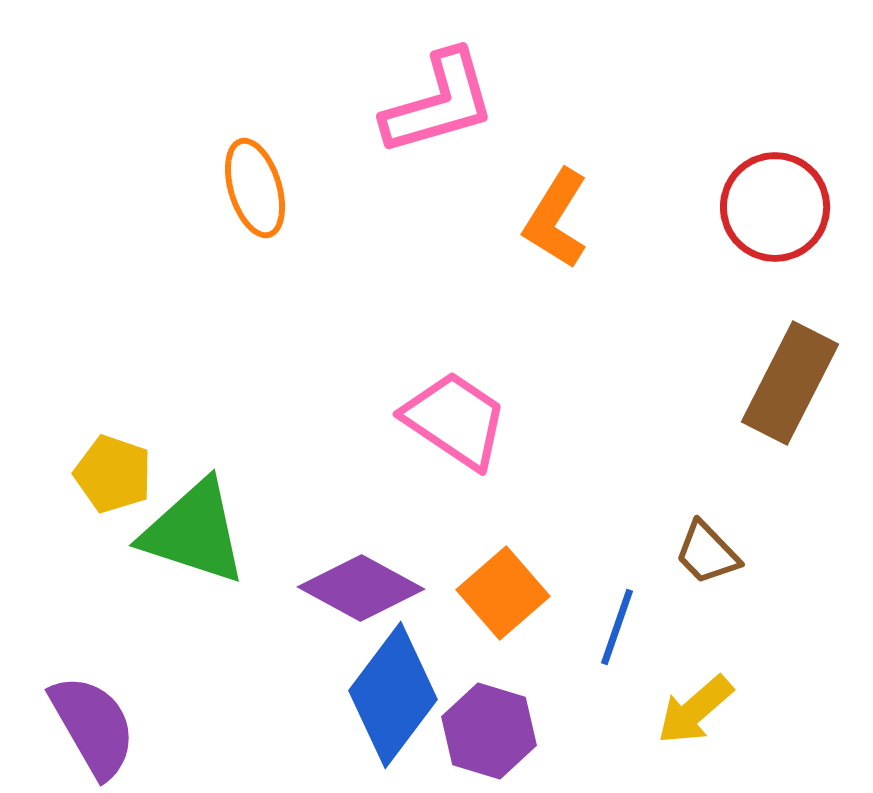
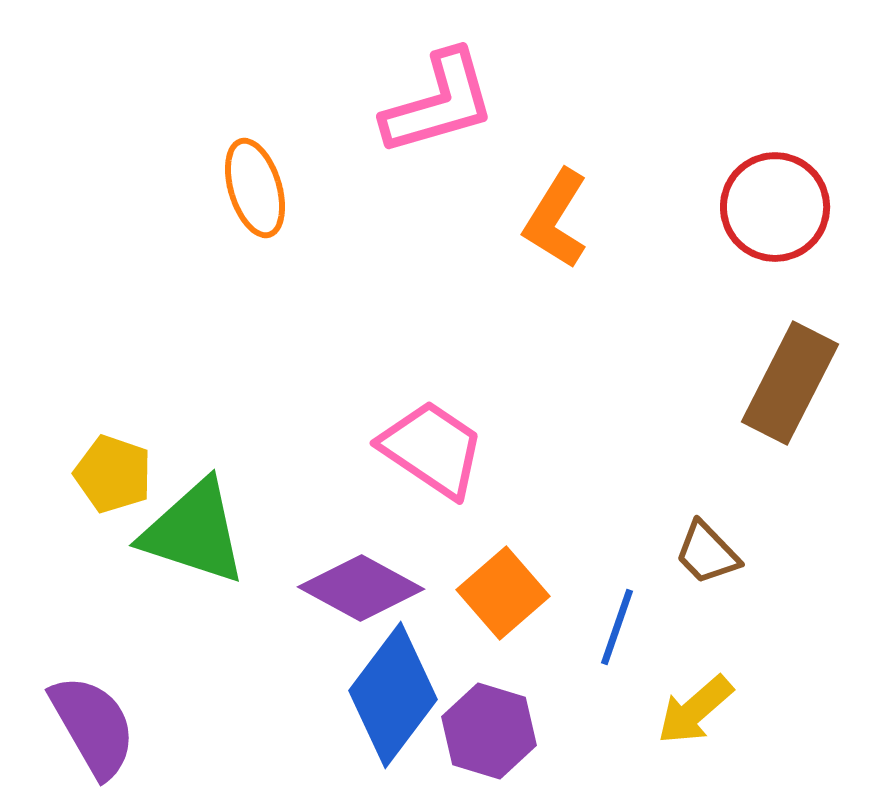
pink trapezoid: moved 23 px left, 29 px down
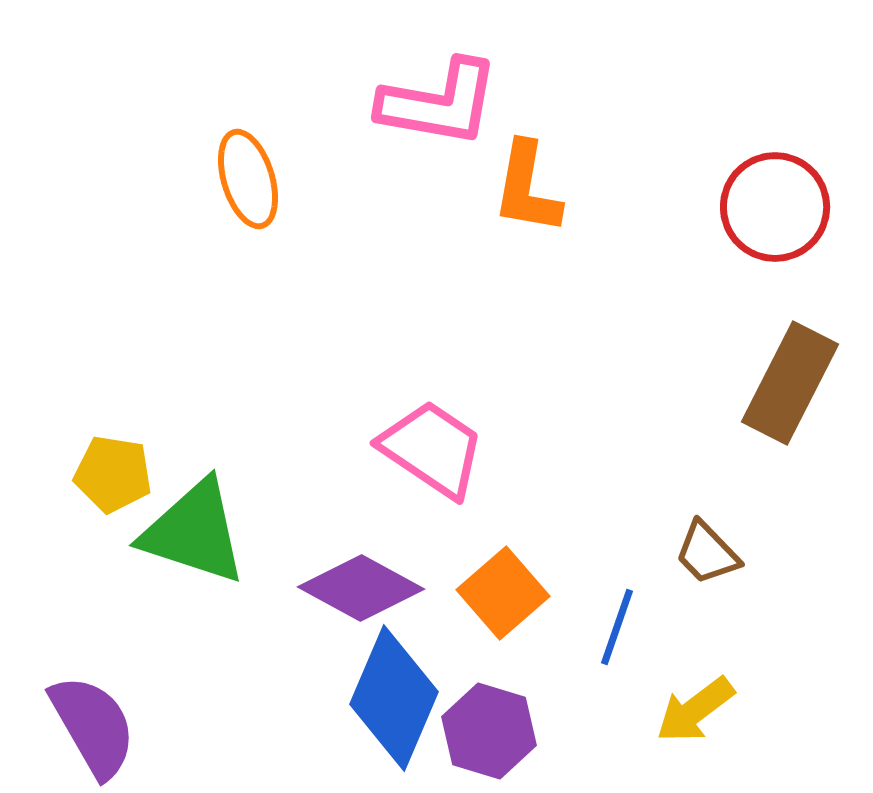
pink L-shape: rotated 26 degrees clockwise
orange ellipse: moved 7 px left, 9 px up
orange L-shape: moved 29 px left, 31 px up; rotated 22 degrees counterclockwise
yellow pentagon: rotated 10 degrees counterclockwise
blue diamond: moved 1 px right, 3 px down; rotated 14 degrees counterclockwise
yellow arrow: rotated 4 degrees clockwise
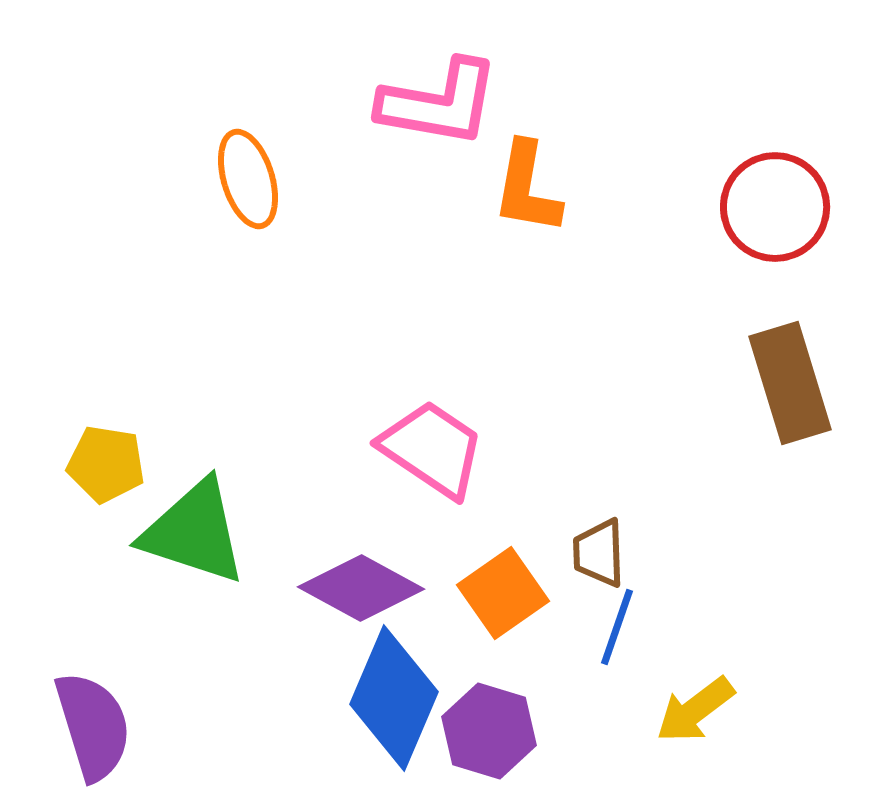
brown rectangle: rotated 44 degrees counterclockwise
yellow pentagon: moved 7 px left, 10 px up
brown trapezoid: moved 108 px left; rotated 42 degrees clockwise
orange square: rotated 6 degrees clockwise
purple semicircle: rotated 13 degrees clockwise
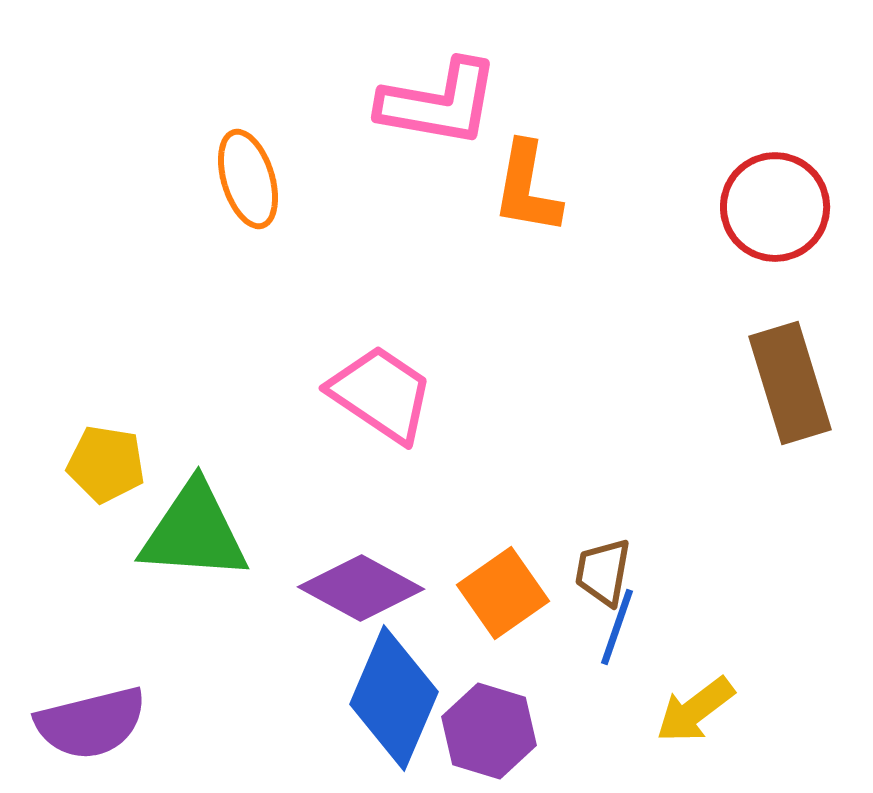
pink trapezoid: moved 51 px left, 55 px up
green triangle: rotated 14 degrees counterclockwise
brown trapezoid: moved 4 px right, 19 px down; rotated 12 degrees clockwise
purple semicircle: moved 2 px left, 3 px up; rotated 93 degrees clockwise
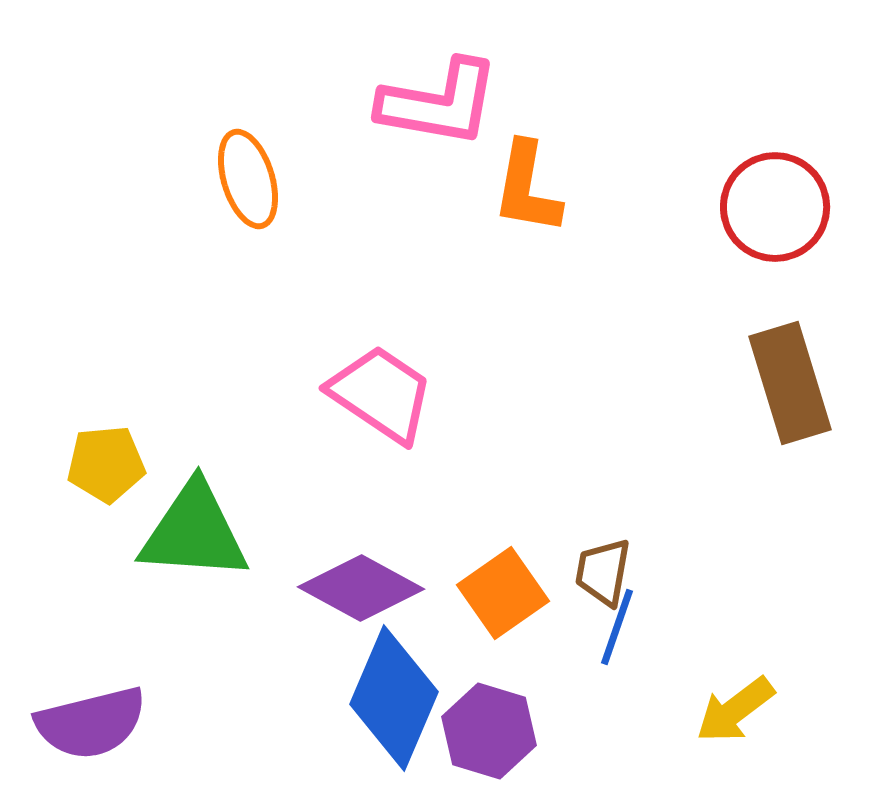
yellow pentagon: rotated 14 degrees counterclockwise
yellow arrow: moved 40 px right
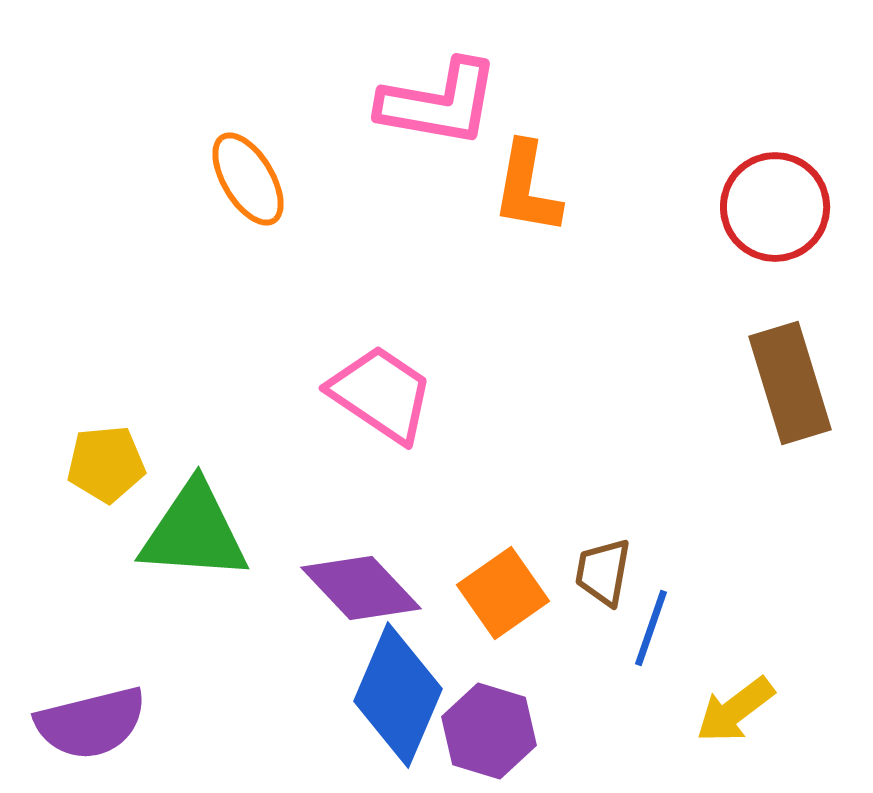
orange ellipse: rotated 14 degrees counterclockwise
purple diamond: rotated 18 degrees clockwise
blue line: moved 34 px right, 1 px down
blue diamond: moved 4 px right, 3 px up
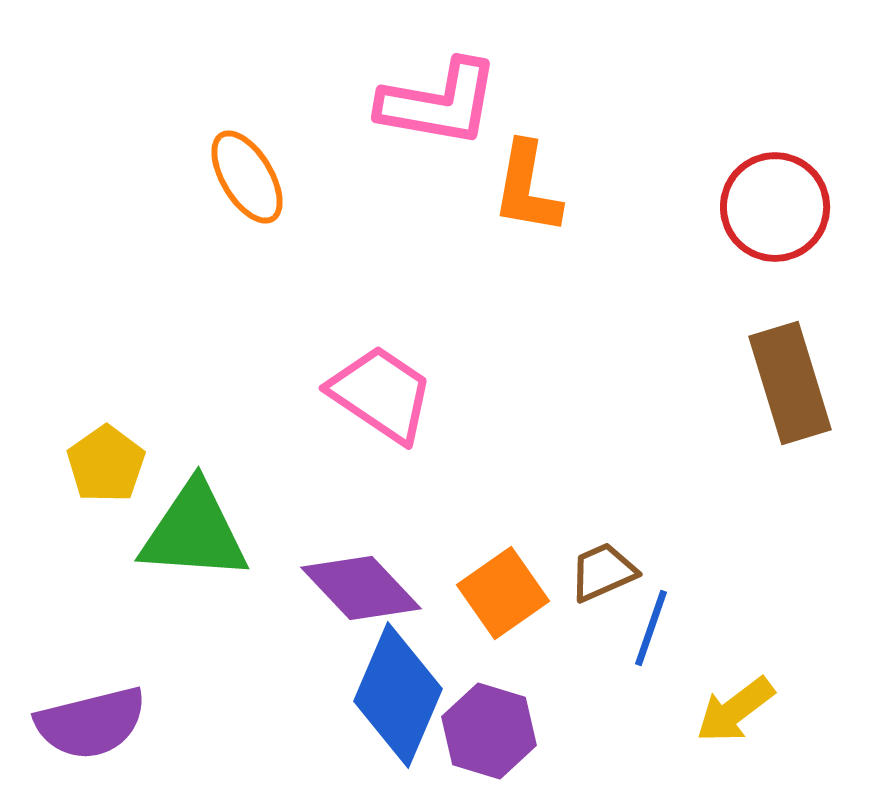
orange ellipse: moved 1 px left, 2 px up
yellow pentagon: rotated 30 degrees counterclockwise
brown trapezoid: rotated 56 degrees clockwise
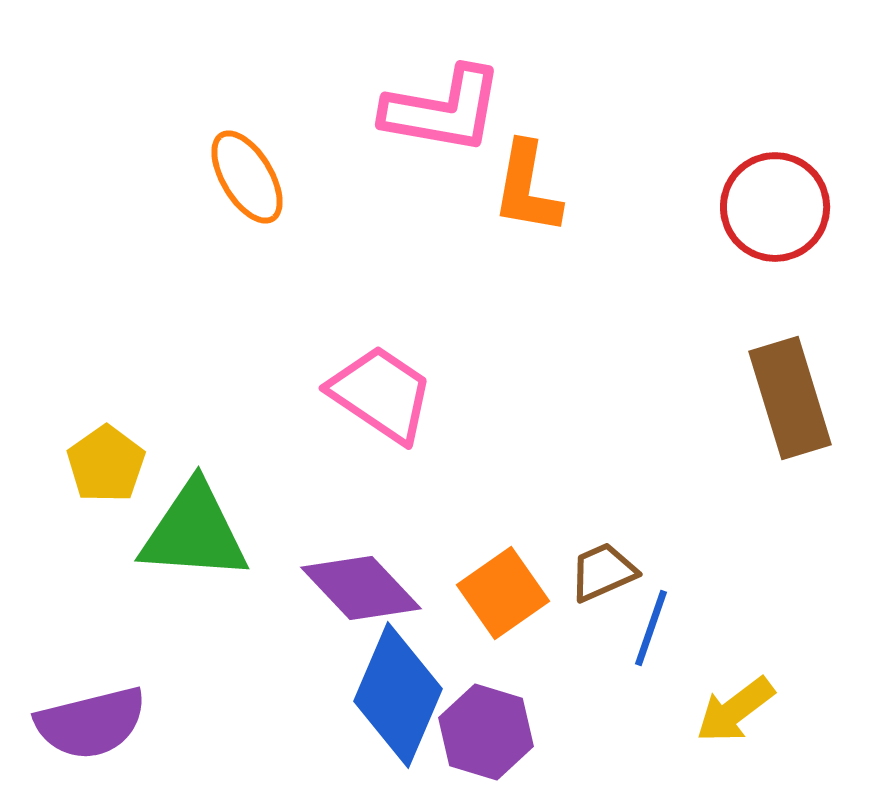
pink L-shape: moved 4 px right, 7 px down
brown rectangle: moved 15 px down
purple hexagon: moved 3 px left, 1 px down
